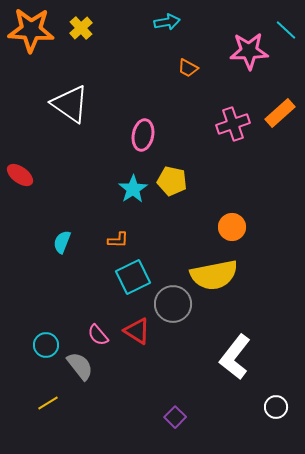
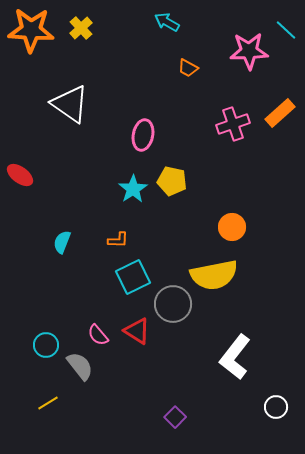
cyan arrow: rotated 140 degrees counterclockwise
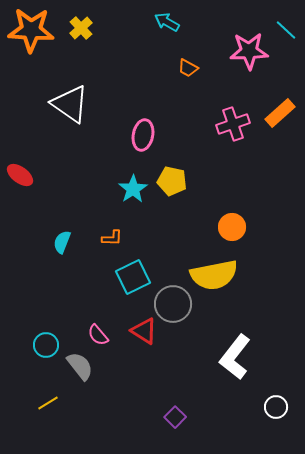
orange L-shape: moved 6 px left, 2 px up
red triangle: moved 7 px right
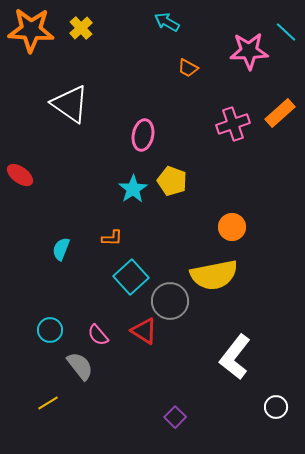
cyan line: moved 2 px down
yellow pentagon: rotated 8 degrees clockwise
cyan semicircle: moved 1 px left, 7 px down
cyan square: moved 2 px left; rotated 16 degrees counterclockwise
gray circle: moved 3 px left, 3 px up
cyan circle: moved 4 px right, 15 px up
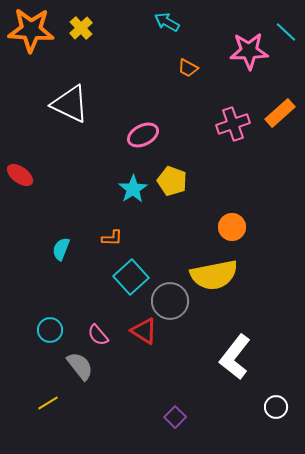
white triangle: rotated 9 degrees counterclockwise
pink ellipse: rotated 52 degrees clockwise
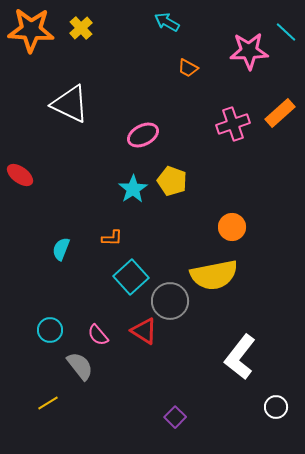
white L-shape: moved 5 px right
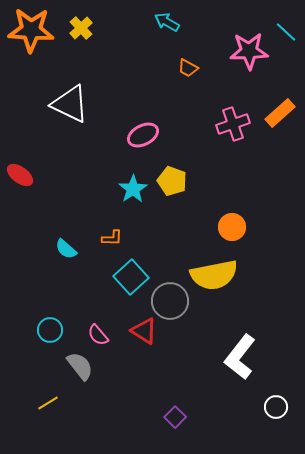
cyan semicircle: moved 5 px right; rotated 70 degrees counterclockwise
